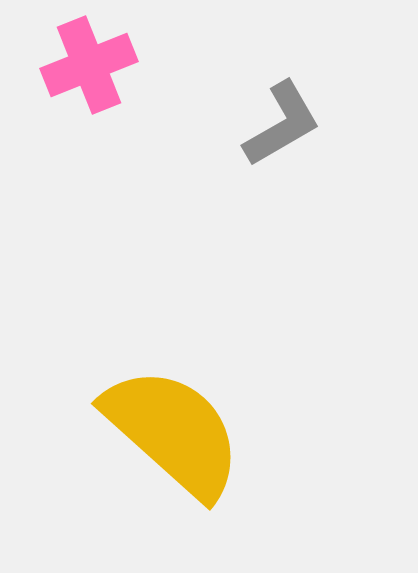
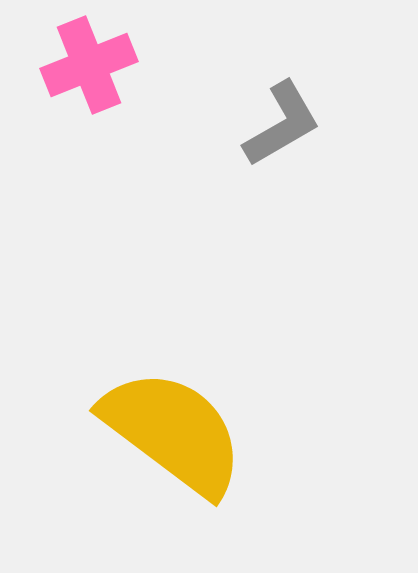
yellow semicircle: rotated 5 degrees counterclockwise
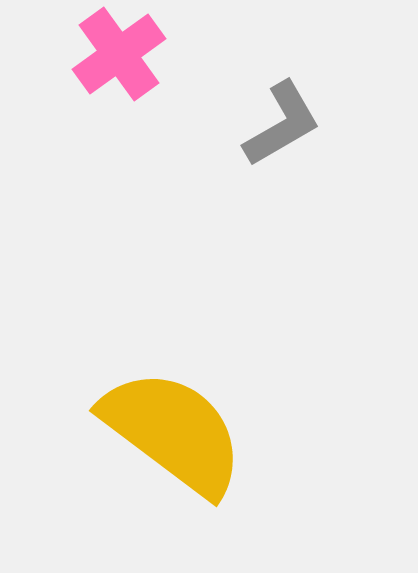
pink cross: moved 30 px right, 11 px up; rotated 14 degrees counterclockwise
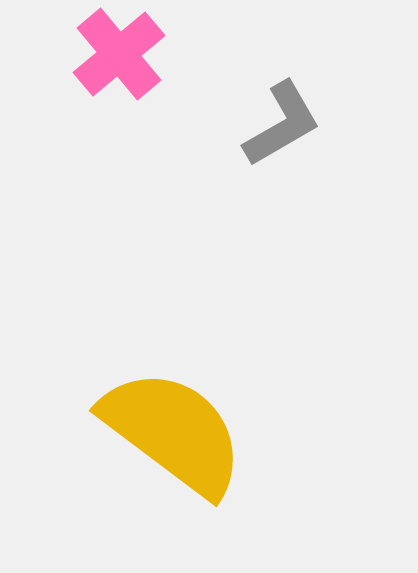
pink cross: rotated 4 degrees counterclockwise
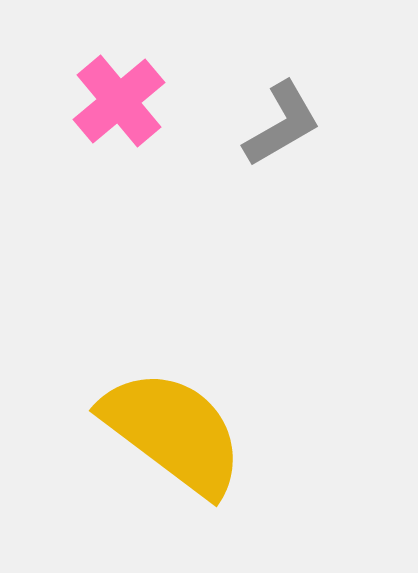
pink cross: moved 47 px down
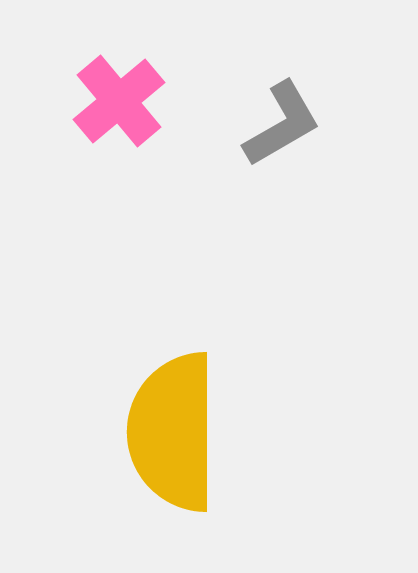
yellow semicircle: rotated 127 degrees counterclockwise
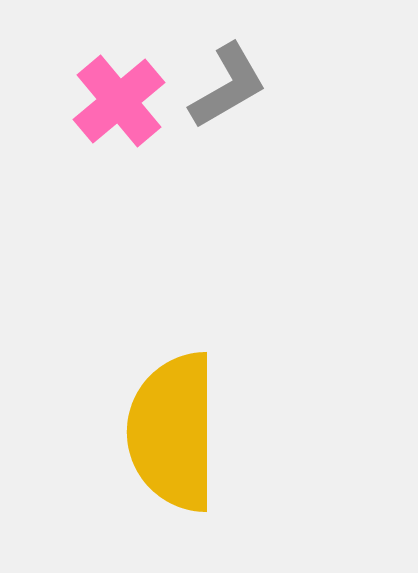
gray L-shape: moved 54 px left, 38 px up
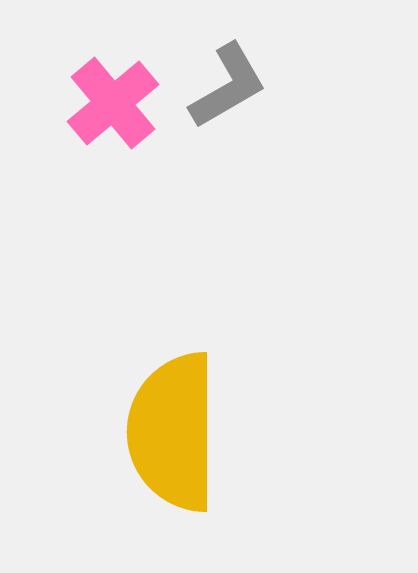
pink cross: moved 6 px left, 2 px down
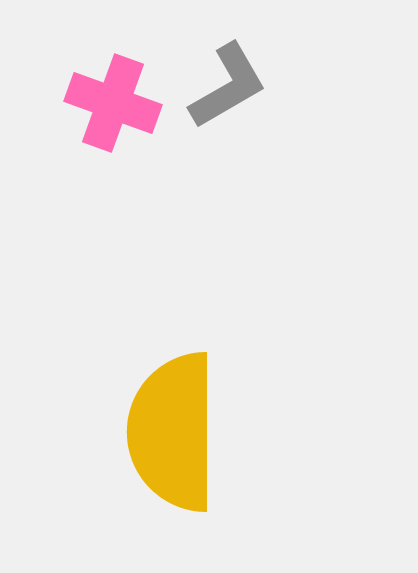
pink cross: rotated 30 degrees counterclockwise
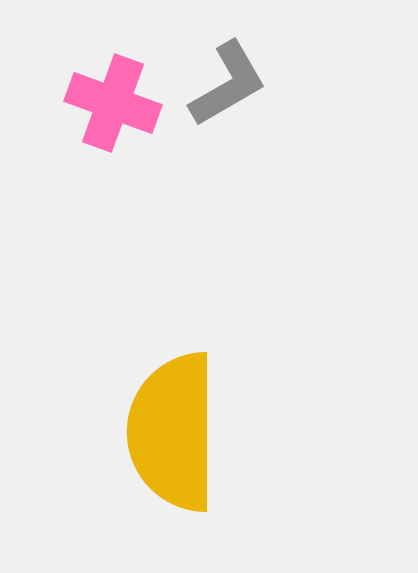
gray L-shape: moved 2 px up
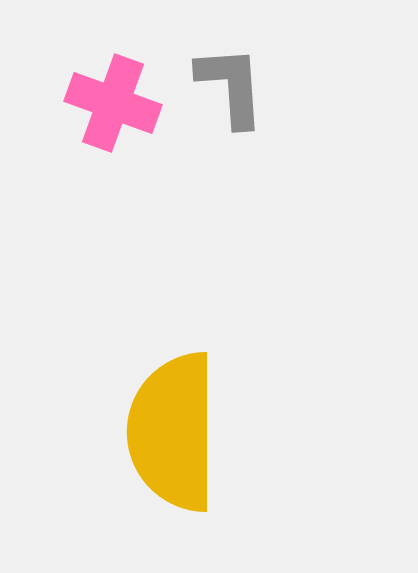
gray L-shape: moved 3 px right, 2 px down; rotated 64 degrees counterclockwise
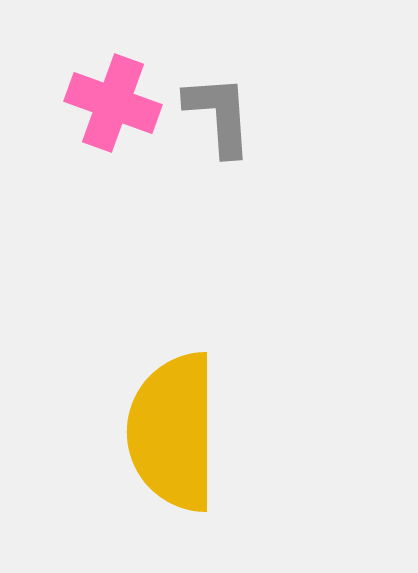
gray L-shape: moved 12 px left, 29 px down
